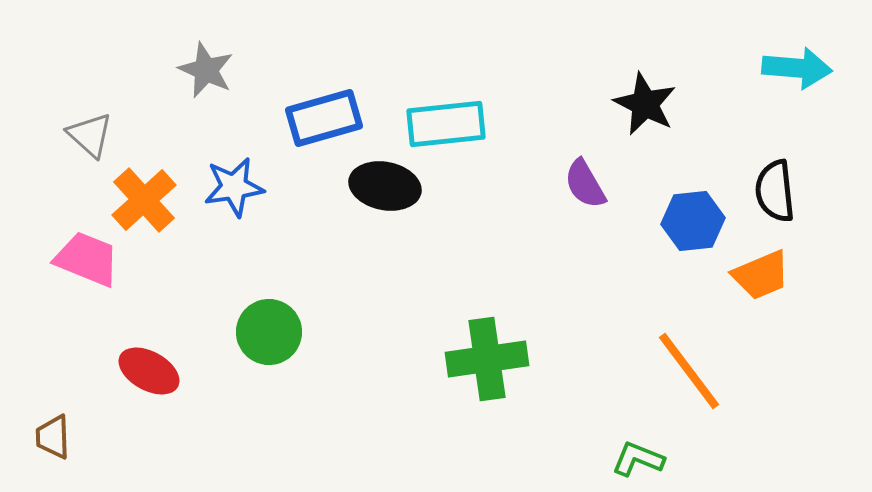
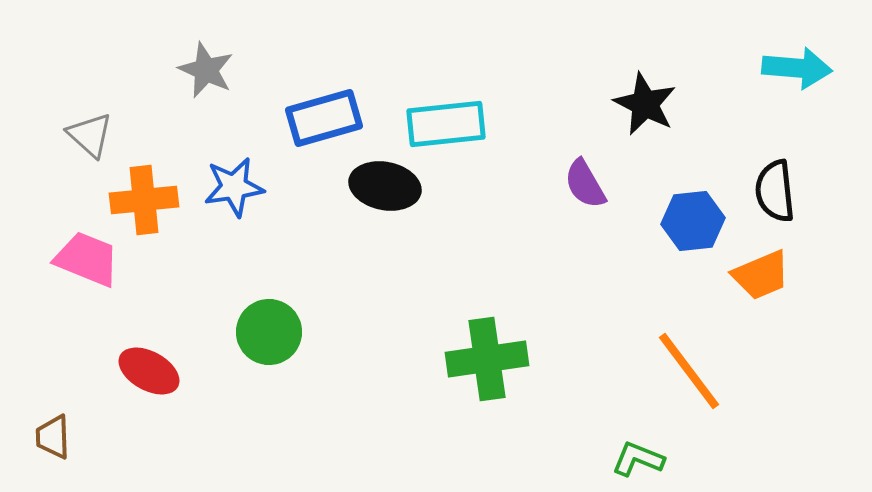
orange cross: rotated 36 degrees clockwise
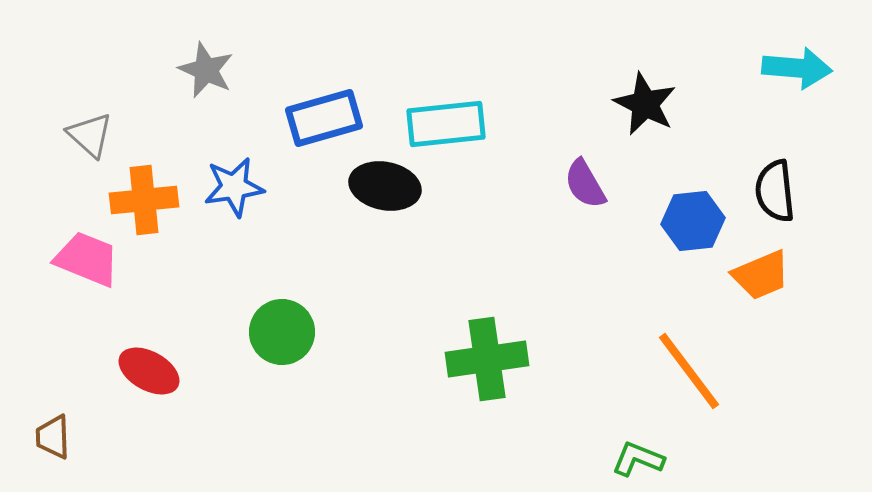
green circle: moved 13 px right
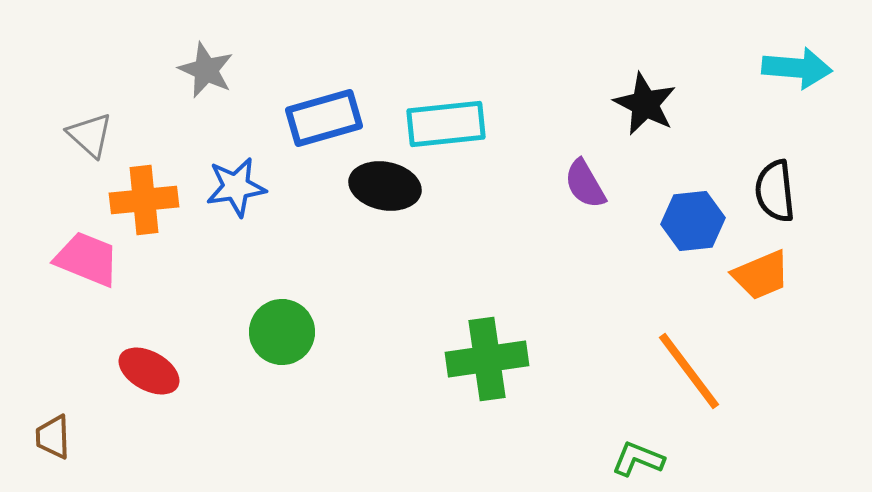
blue star: moved 2 px right
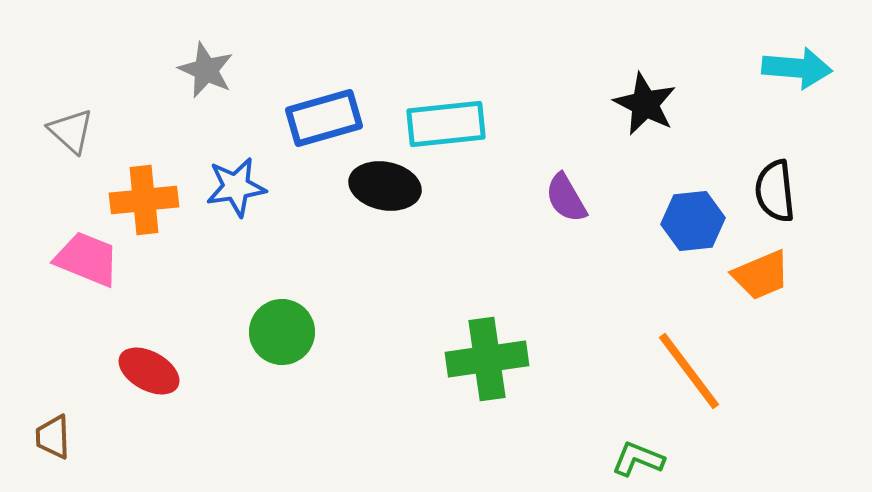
gray triangle: moved 19 px left, 4 px up
purple semicircle: moved 19 px left, 14 px down
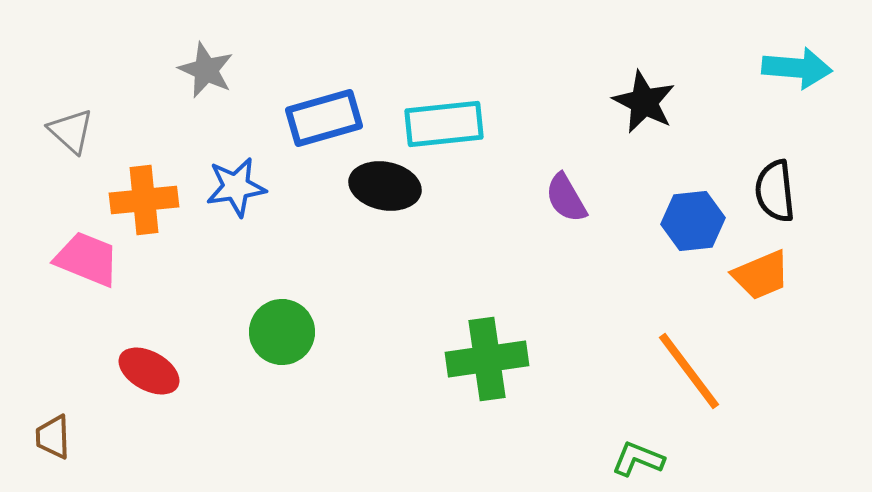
black star: moved 1 px left, 2 px up
cyan rectangle: moved 2 px left
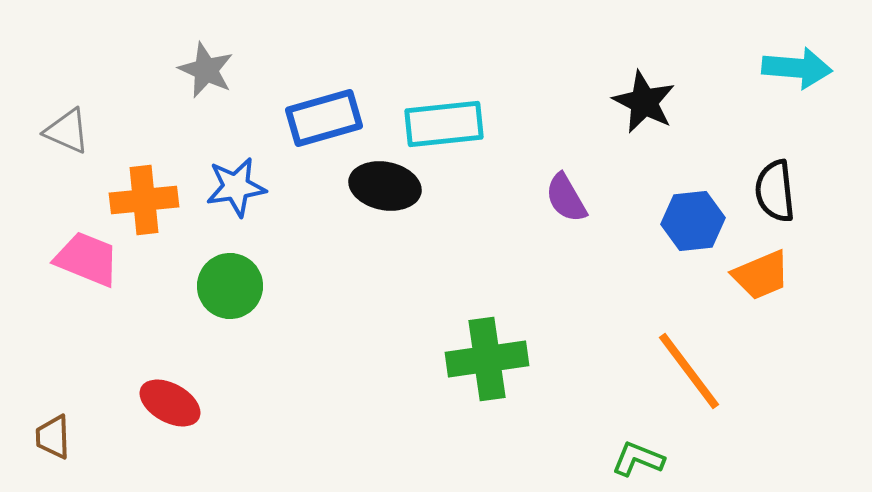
gray triangle: moved 4 px left; rotated 18 degrees counterclockwise
green circle: moved 52 px left, 46 px up
red ellipse: moved 21 px right, 32 px down
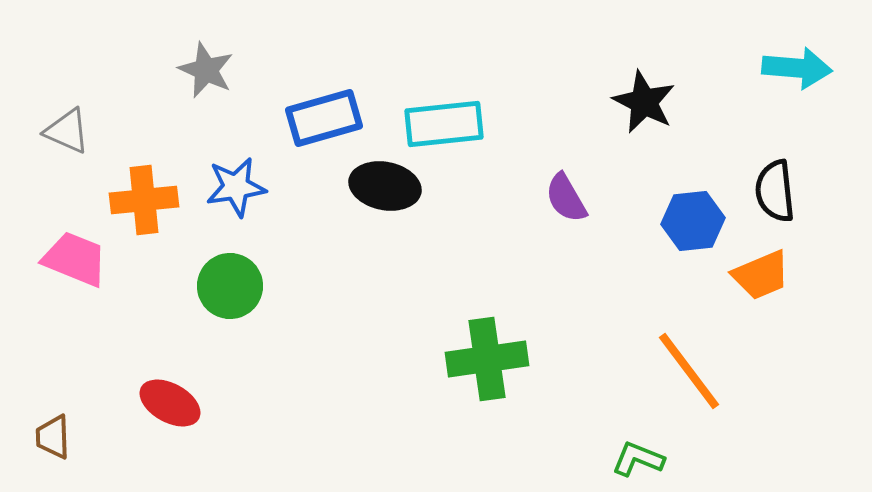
pink trapezoid: moved 12 px left
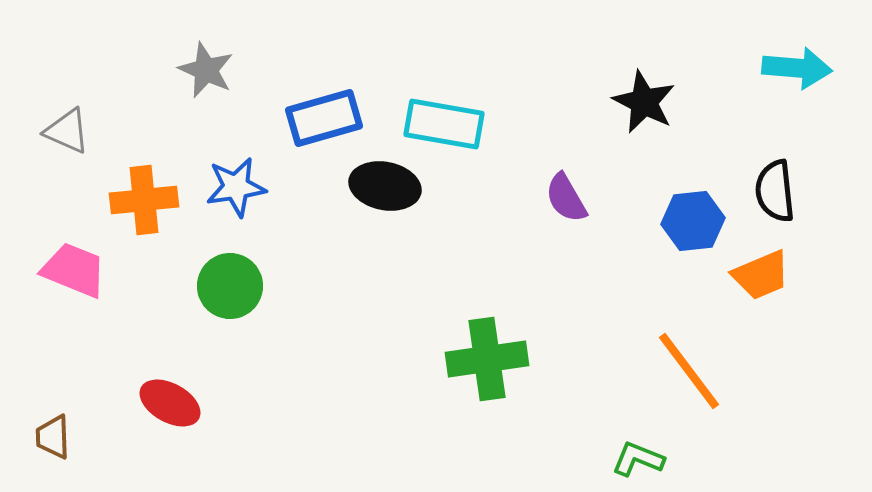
cyan rectangle: rotated 16 degrees clockwise
pink trapezoid: moved 1 px left, 11 px down
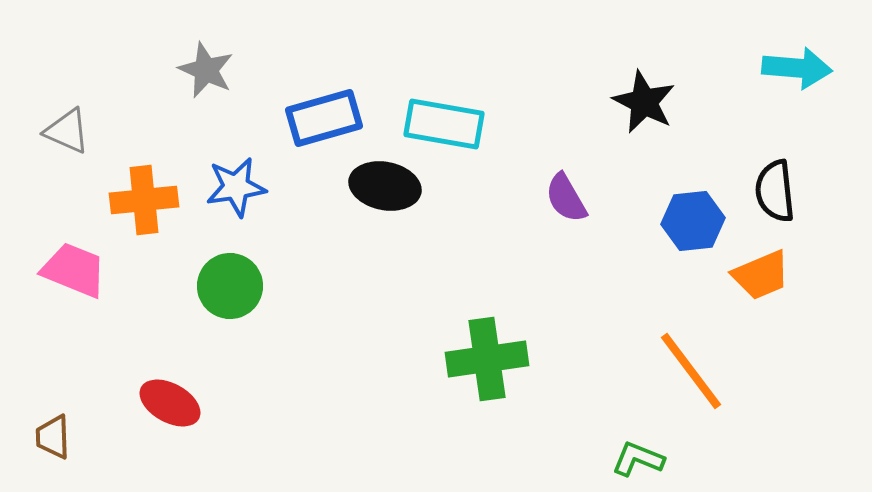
orange line: moved 2 px right
